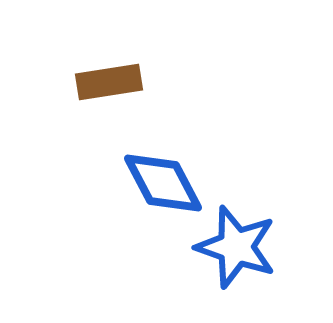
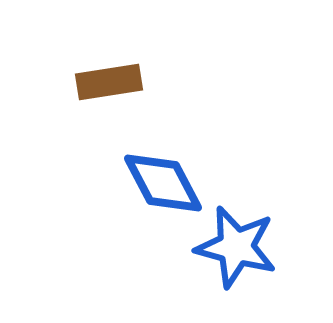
blue star: rotated 4 degrees counterclockwise
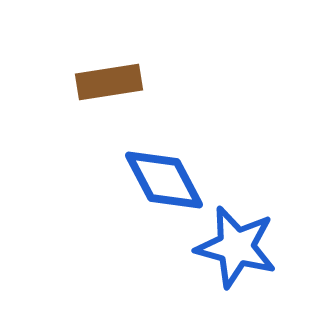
blue diamond: moved 1 px right, 3 px up
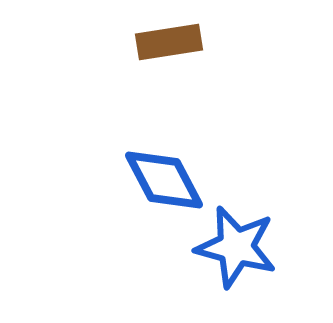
brown rectangle: moved 60 px right, 40 px up
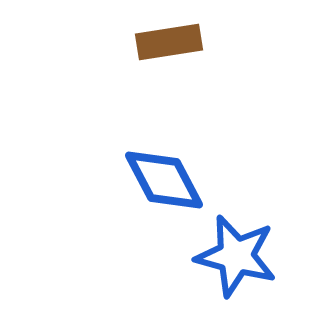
blue star: moved 9 px down
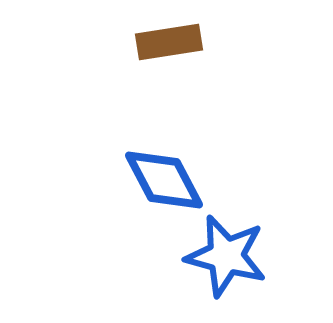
blue star: moved 10 px left
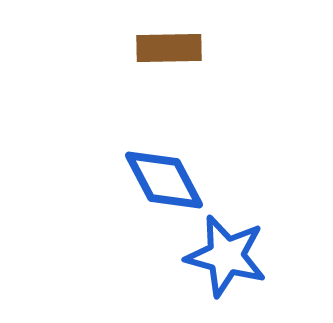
brown rectangle: moved 6 px down; rotated 8 degrees clockwise
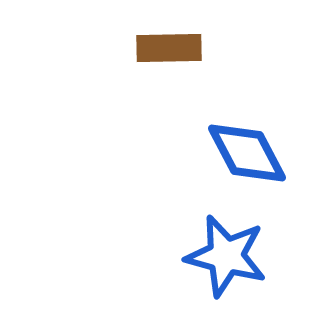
blue diamond: moved 83 px right, 27 px up
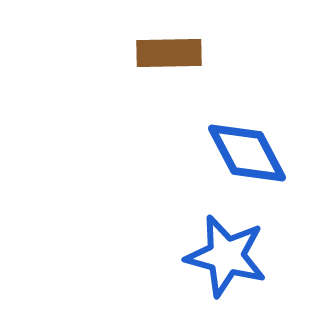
brown rectangle: moved 5 px down
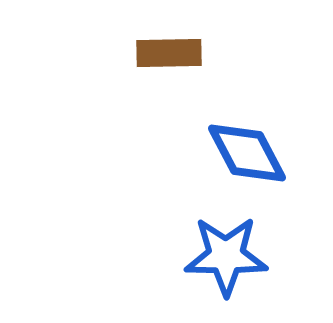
blue star: rotated 14 degrees counterclockwise
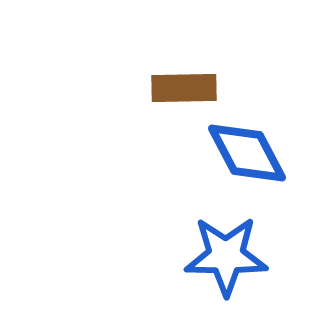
brown rectangle: moved 15 px right, 35 px down
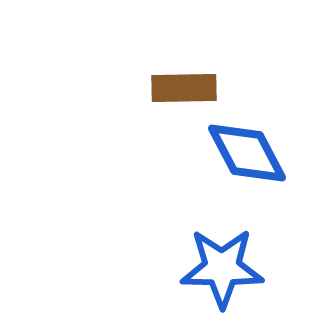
blue star: moved 4 px left, 12 px down
